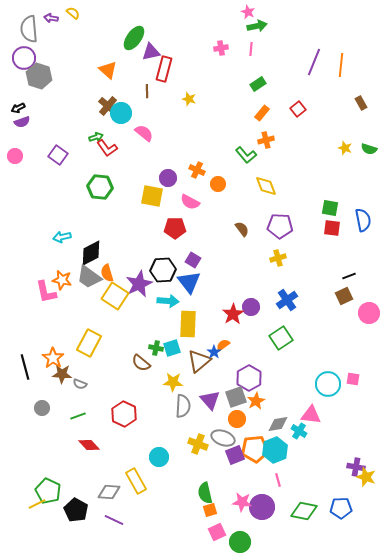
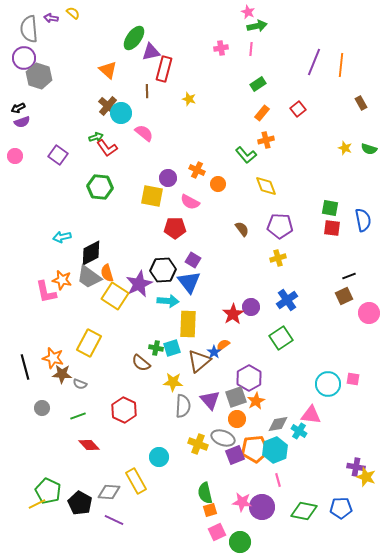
orange star at (53, 358): rotated 20 degrees counterclockwise
red hexagon at (124, 414): moved 4 px up
black pentagon at (76, 510): moved 4 px right, 7 px up
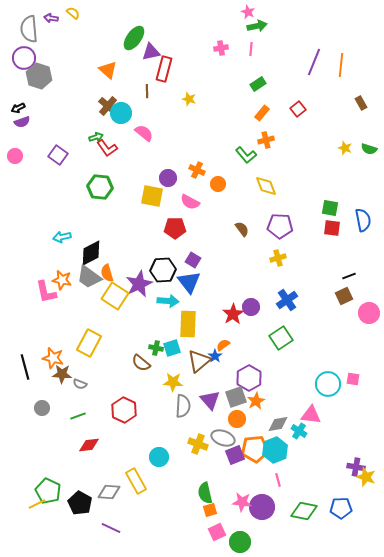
blue star at (214, 352): moved 1 px right, 4 px down
red diamond at (89, 445): rotated 55 degrees counterclockwise
purple line at (114, 520): moved 3 px left, 8 px down
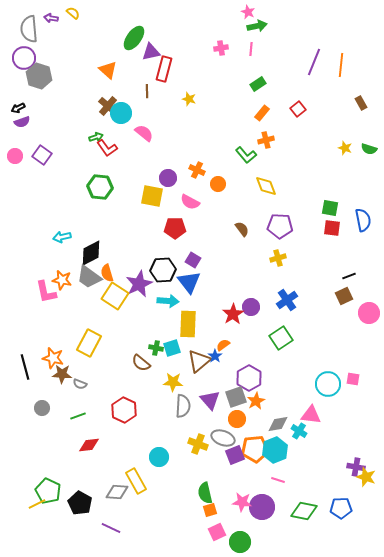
purple square at (58, 155): moved 16 px left
pink line at (278, 480): rotated 56 degrees counterclockwise
gray diamond at (109, 492): moved 8 px right
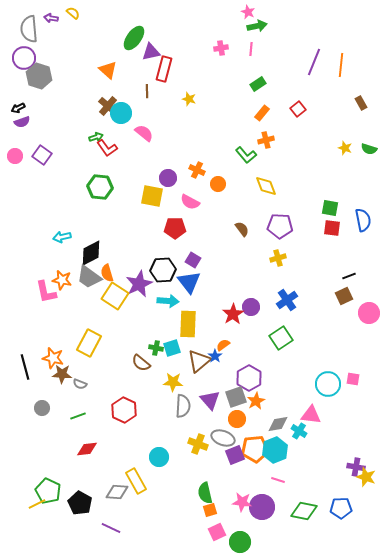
red diamond at (89, 445): moved 2 px left, 4 px down
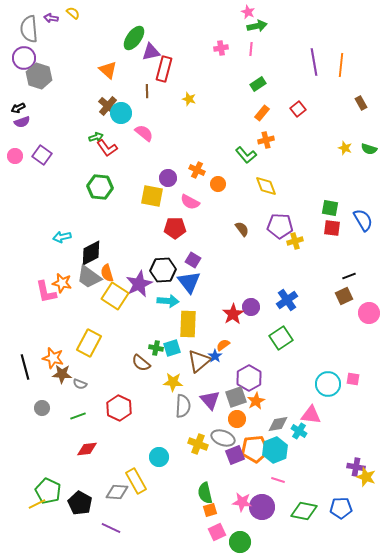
purple line at (314, 62): rotated 32 degrees counterclockwise
blue semicircle at (363, 220): rotated 20 degrees counterclockwise
yellow cross at (278, 258): moved 17 px right, 17 px up
orange star at (62, 280): moved 3 px down
red hexagon at (124, 410): moved 5 px left, 2 px up
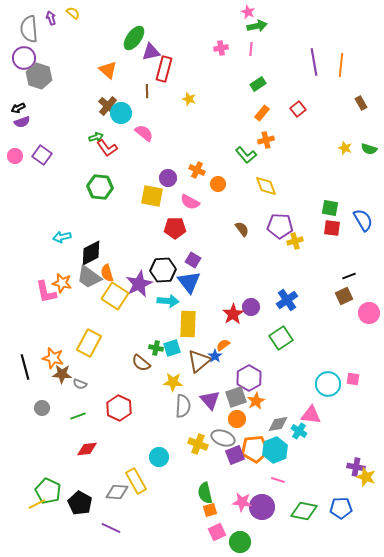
purple arrow at (51, 18): rotated 64 degrees clockwise
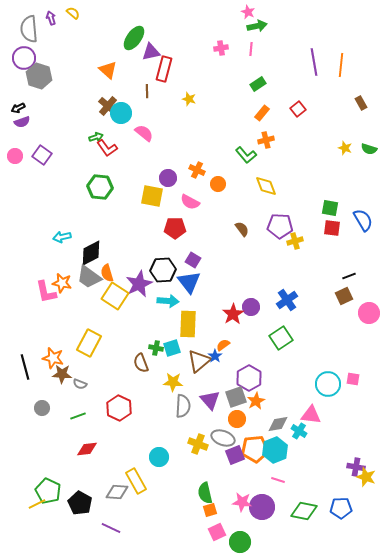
brown semicircle at (141, 363): rotated 30 degrees clockwise
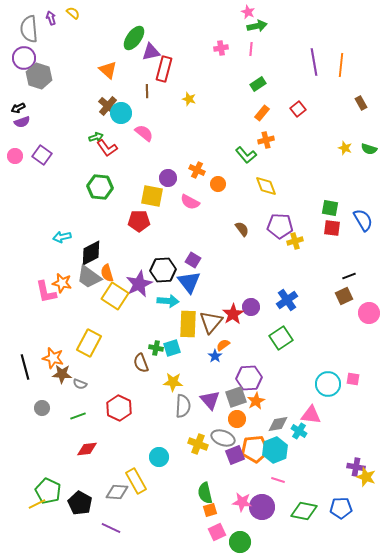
red pentagon at (175, 228): moved 36 px left, 7 px up
brown triangle at (199, 361): moved 12 px right, 39 px up; rotated 10 degrees counterclockwise
purple hexagon at (249, 378): rotated 25 degrees clockwise
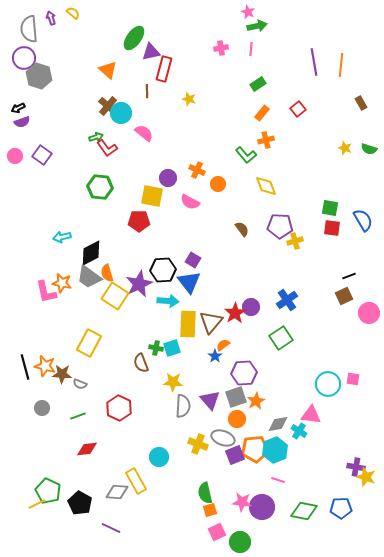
red star at (233, 314): moved 2 px right, 1 px up
orange star at (53, 358): moved 8 px left, 8 px down
purple hexagon at (249, 378): moved 5 px left, 5 px up
